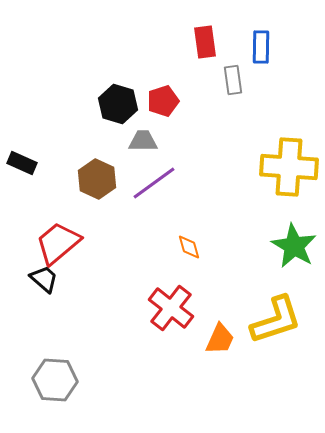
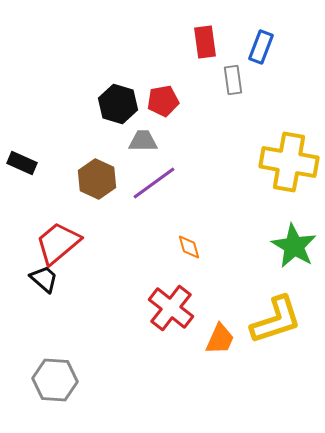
blue rectangle: rotated 20 degrees clockwise
red pentagon: rotated 8 degrees clockwise
yellow cross: moved 5 px up; rotated 6 degrees clockwise
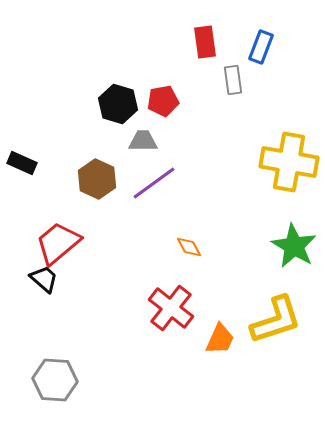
orange diamond: rotated 12 degrees counterclockwise
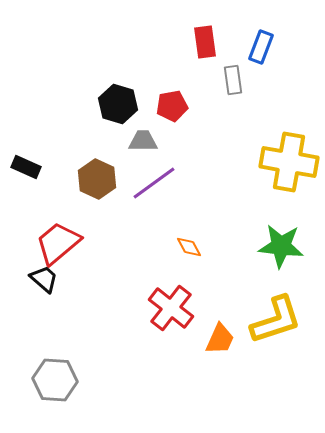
red pentagon: moved 9 px right, 5 px down
black rectangle: moved 4 px right, 4 px down
green star: moved 13 px left; rotated 24 degrees counterclockwise
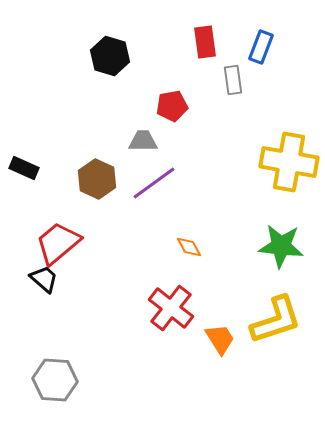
black hexagon: moved 8 px left, 48 px up
black rectangle: moved 2 px left, 1 px down
orange trapezoid: rotated 56 degrees counterclockwise
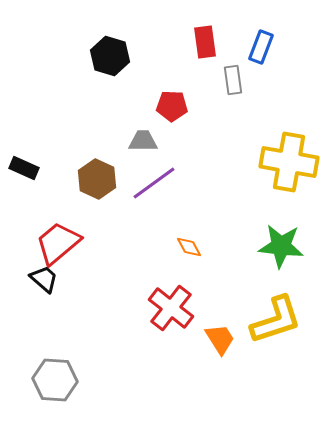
red pentagon: rotated 12 degrees clockwise
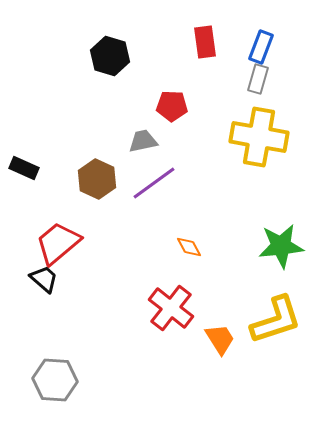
gray rectangle: moved 25 px right, 1 px up; rotated 24 degrees clockwise
gray trapezoid: rotated 12 degrees counterclockwise
yellow cross: moved 30 px left, 25 px up
green star: rotated 12 degrees counterclockwise
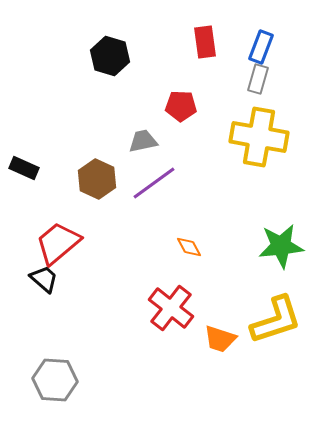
red pentagon: moved 9 px right
orange trapezoid: rotated 140 degrees clockwise
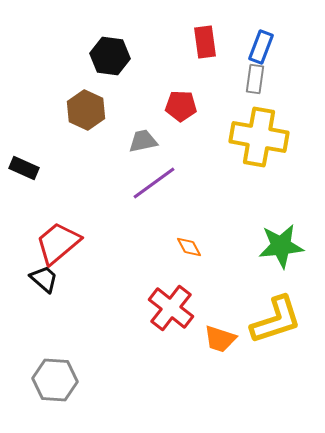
black hexagon: rotated 9 degrees counterclockwise
gray rectangle: moved 3 px left; rotated 8 degrees counterclockwise
brown hexagon: moved 11 px left, 69 px up
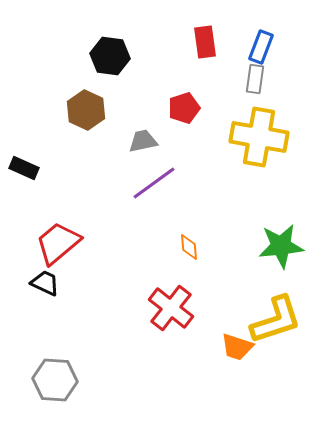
red pentagon: moved 3 px right, 2 px down; rotated 20 degrees counterclockwise
orange diamond: rotated 24 degrees clockwise
black trapezoid: moved 1 px right, 4 px down; rotated 16 degrees counterclockwise
orange trapezoid: moved 17 px right, 8 px down
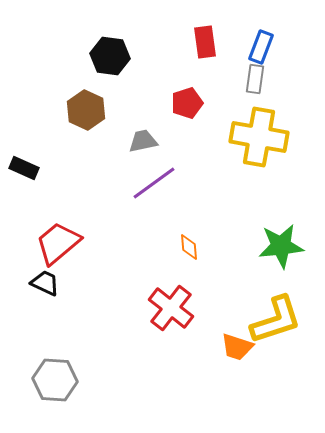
red pentagon: moved 3 px right, 5 px up
